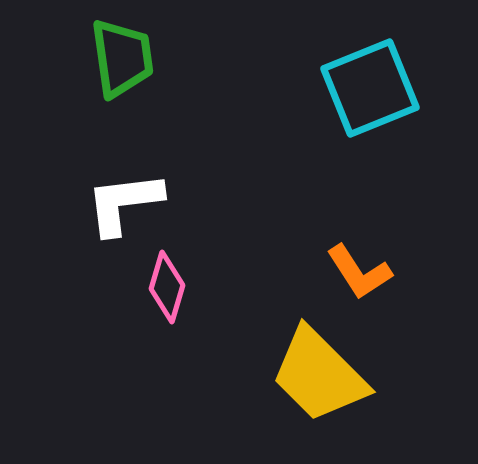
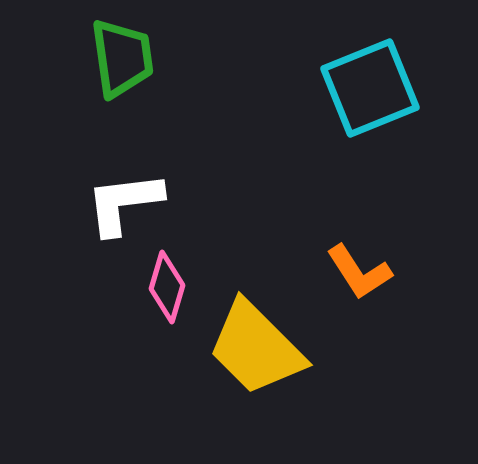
yellow trapezoid: moved 63 px left, 27 px up
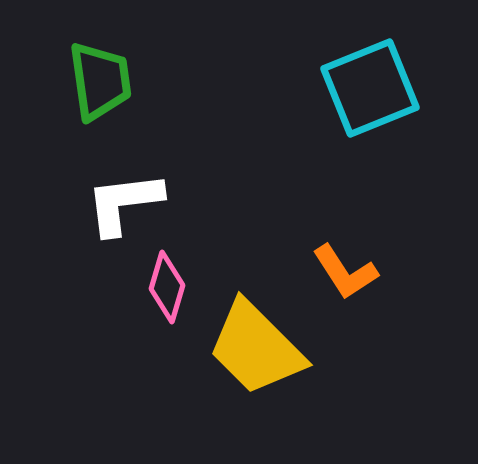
green trapezoid: moved 22 px left, 23 px down
orange L-shape: moved 14 px left
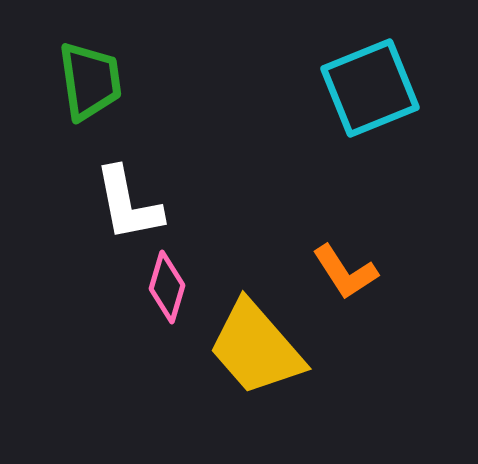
green trapezoid: moved 10 px left
white L-shape: moved 4 px right, 1 px down; rotated 94 degrees counterclockwise
yellow trapezoid: rotated 4 degrees clockwise
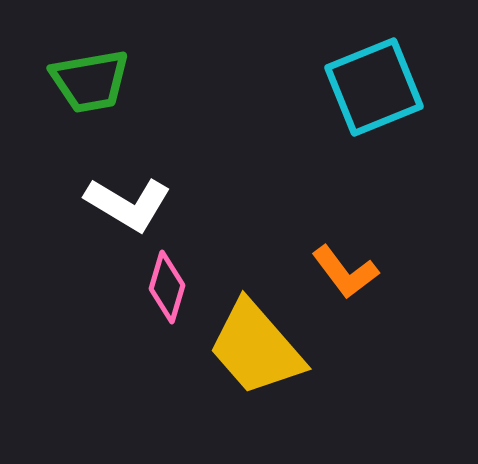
green trapezoid: rotated 88 degrees clockwise
cyan square: moved 4 px right, 1 px up
white L-shape: rotated 48 degrees counterclockwise
orange L-shape: rotated 4 degrees counterclockwise
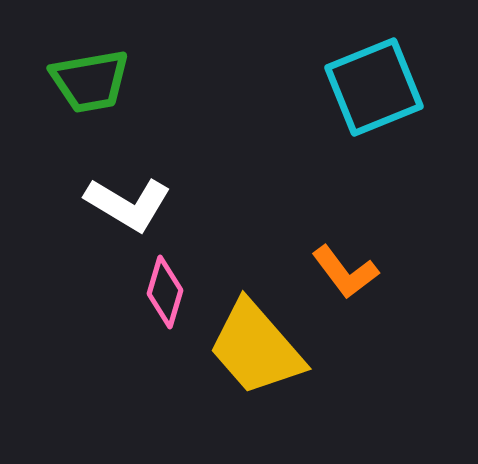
pink diamond: moved 2 px left, 5 px down
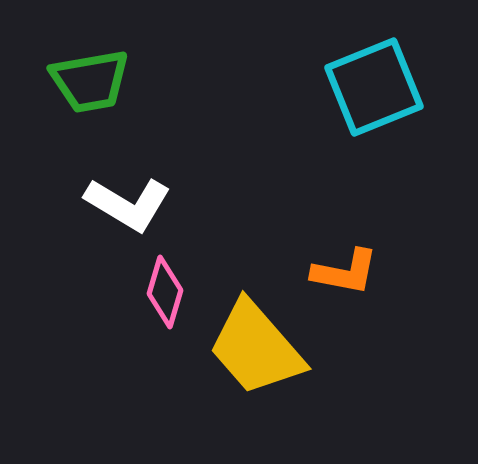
orange L-shape: rotated 42 degrees counterclockwise
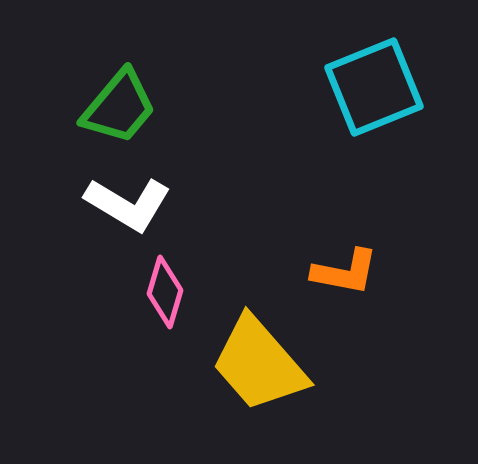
green trapezoid: moved 29 px right, 26 px down; rotated 40 degrees counterclockwise
yellow trapezoid: moved 3 px right, 16 px down
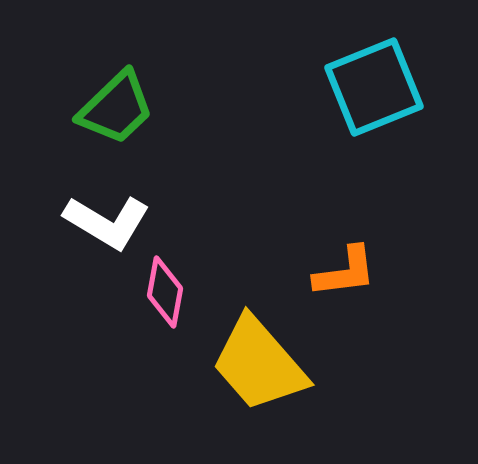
green trapezoid: moved 3 px left, 1 px down; rotated 6 degrees clockwise
white L-shape: moved 21 px left, 18 px down
orange L-shape: rotated 18 degrees counterclockwise
pink diamond: rotated 6 degrees counterclockwise
